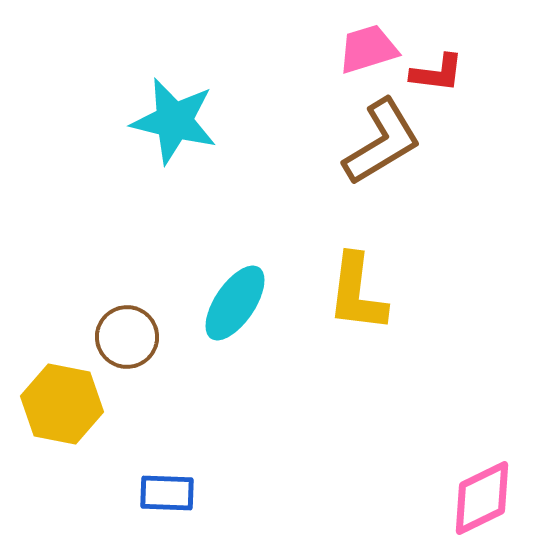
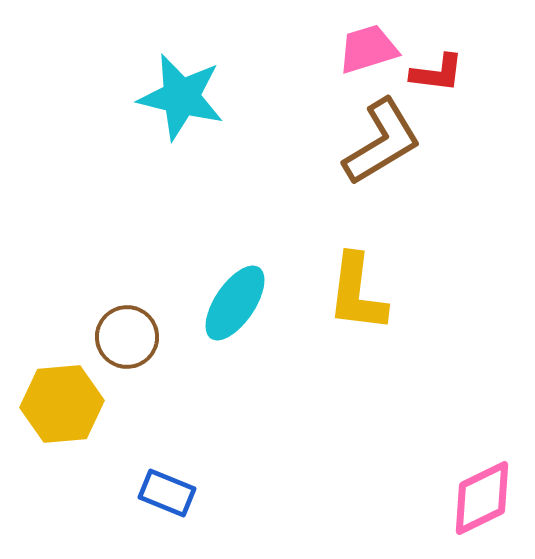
cyan star: moved 7 px right, 24 px up
yellow hexagon: rotated 16 degrees counterclockwise
blue rectangle: rotated 20 degrees clockwise
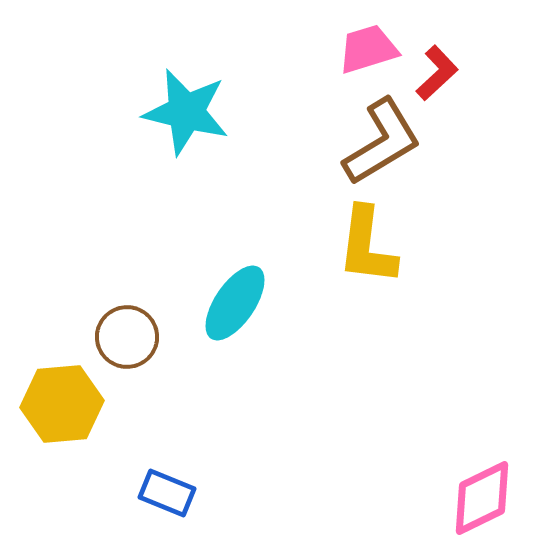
red L-shape: rotated 50 degrees counterclockwise
cyan star: moved 5 px right, 15 px down
yellow L-shape: moved 10 px right, 47 px up
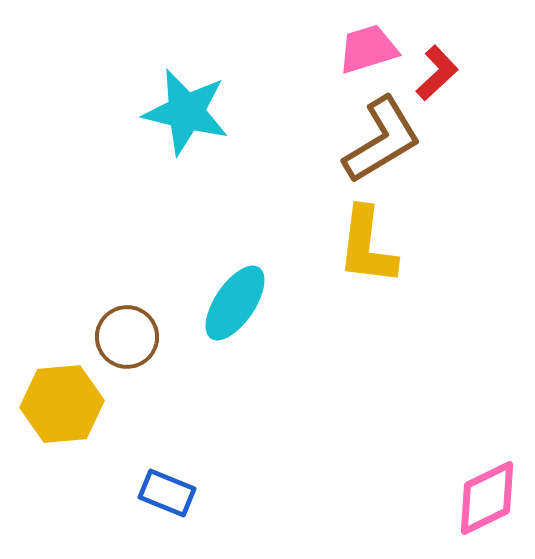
brown L-shape: moved 2 px up
pink diamond: moved 5 px right
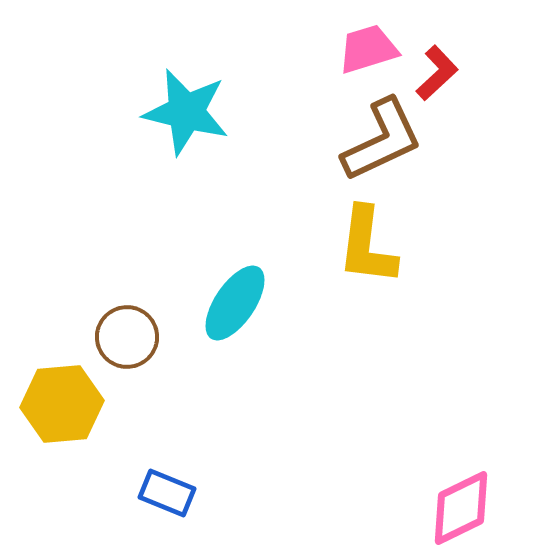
brown L-shape: rotated 6 degrees clockwise
pink diamond: moved 26 px left, 10 px down
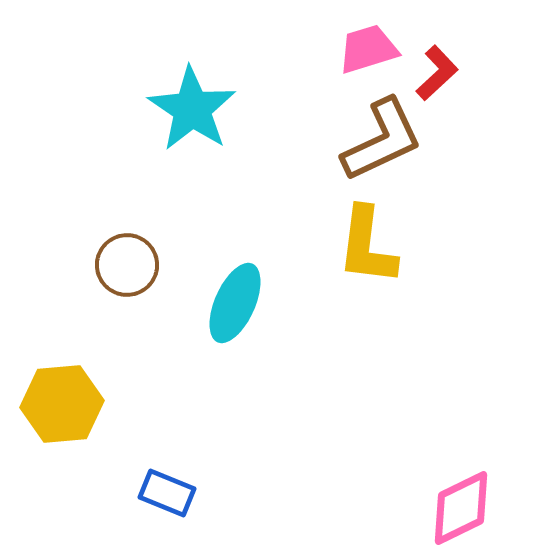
cyan star: moved 6 px right, 3 px up; rotated 20 degrees clockwise
cyan ellipse: rotated 10 degrees counterclockwise
brown circle: moved 72 px up
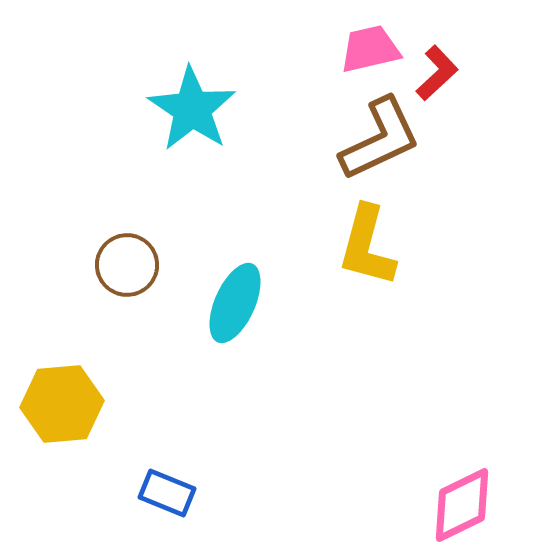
pink trapezoid: moved 2 px right; rotated 4 degrees clockwise
brown L-shape: moved 2 px left, 1 px up
yellow L-shape: rotated 8 degrees clockwise
pink diamond: moved 1 px right, 3 px up
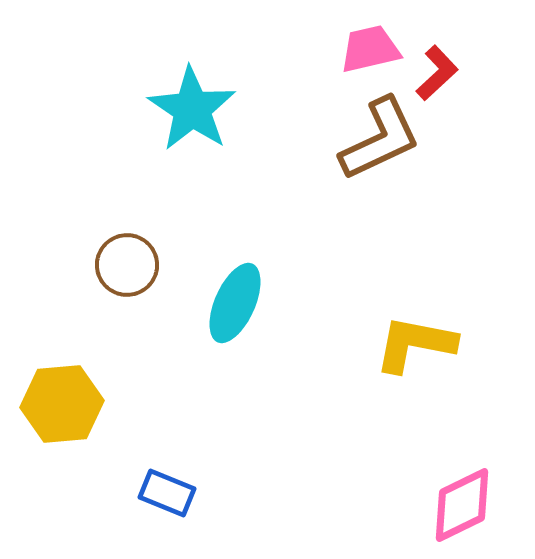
yellow L-shape: moved 48 px right, 98 px down; rotated 86 degrees clockwise
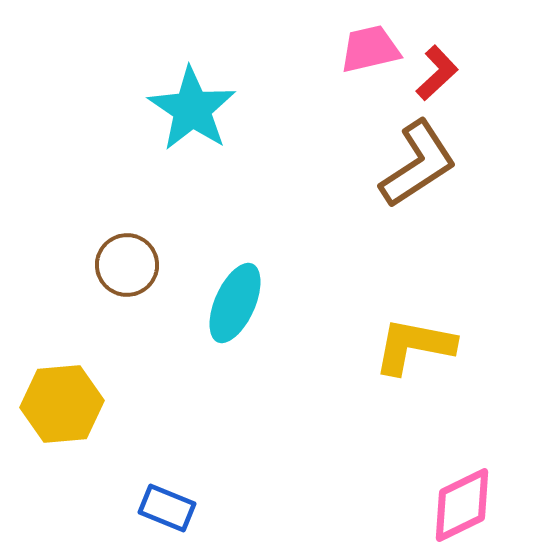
brown L-shape: moved 38 px right, 25 px down; rotated 8 degrees counterclockwise
yellow L-shape: moved 1 px left, 2 px down
blue rectangle: moved 15 px down
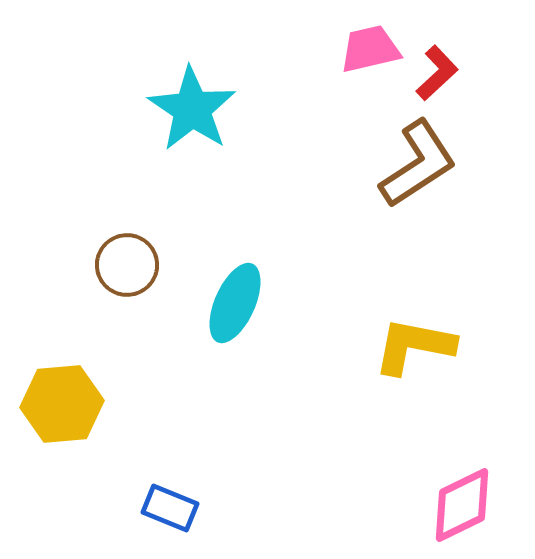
blue rectangle: moved 3 px right
